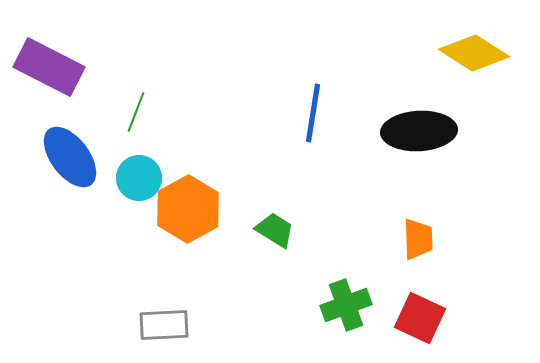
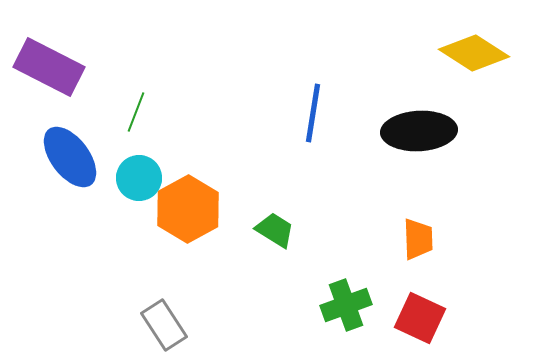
gray rectangle: rotated 60 degrees clockwise
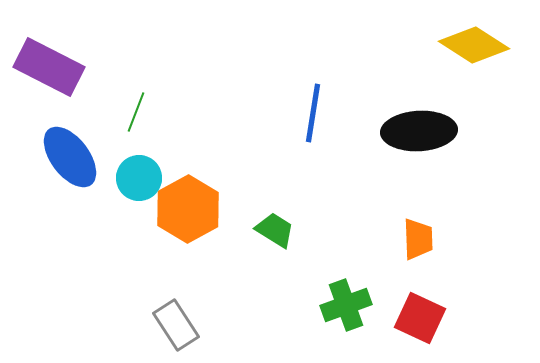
yellow diamond: moved 8 px up
gray rectangle: moved 12 px right
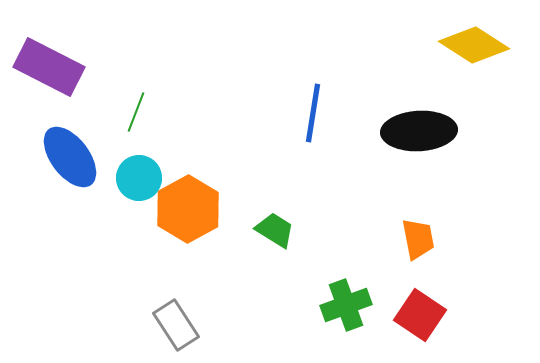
orange trapezoid: rotated 9 degrees counterclockwise
red square: moved 3 px up; rotated 9 degrees clockwise
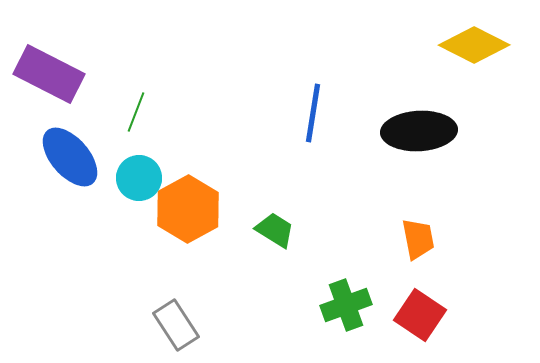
yellow diamond: rotated 6 degrees counterclockwise
purple rectangle: moved 7 px down
blue ellipse: rotated 4 degrees counterclockwise
